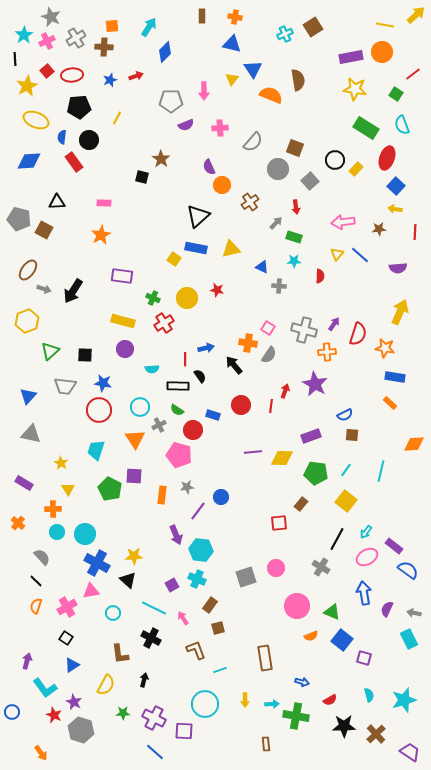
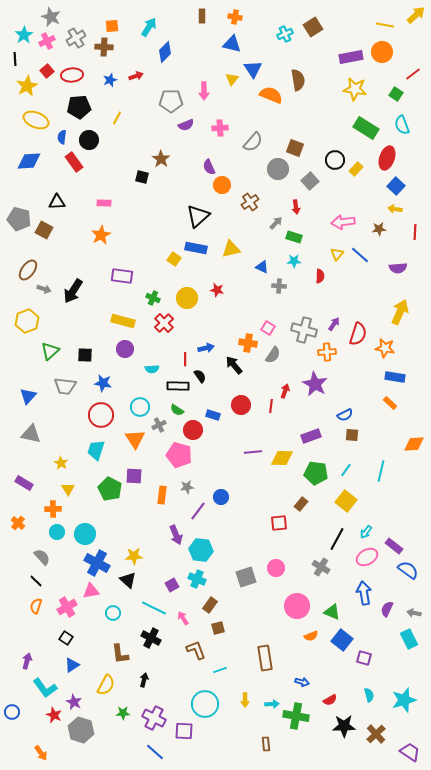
red cross at (164, 323): rotated 12 degrees counterclockwise
gray semicircle at (269, 355): moved 4 px right
red circle at (99, 410): moved 2 px right, 5 px down
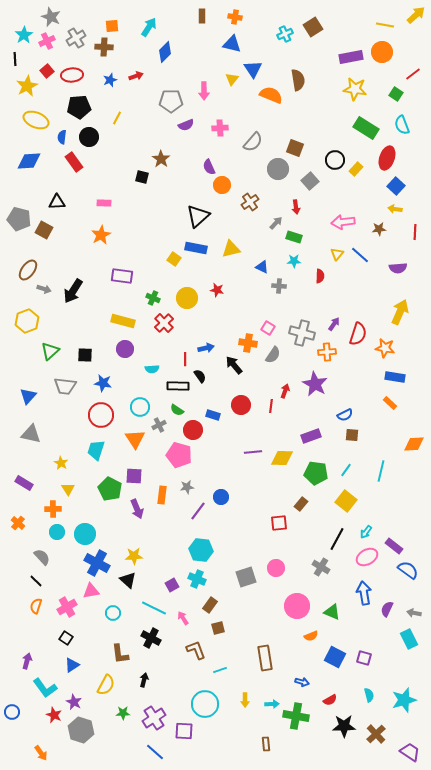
black circle at (89, 140): moved 3 px up
gray cross at (304, 330): moved 2 px left, 3 px down
purple arrow at (176, 535): moved 39 px left, 26 px up
blue square at (342, 640): moved 7 px left, 17 px down; rotated 10 degrees counterclockwise
purple cross at (154, 718): rotated 30 degrees clockwise
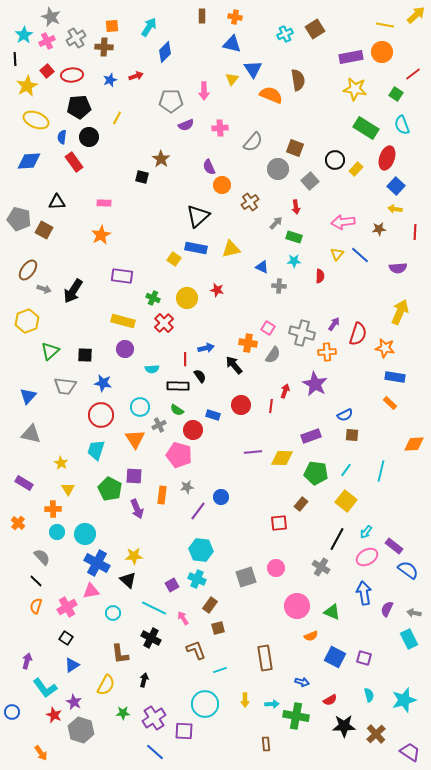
brown square at (313, 27): moved 2 px right, 2 px down
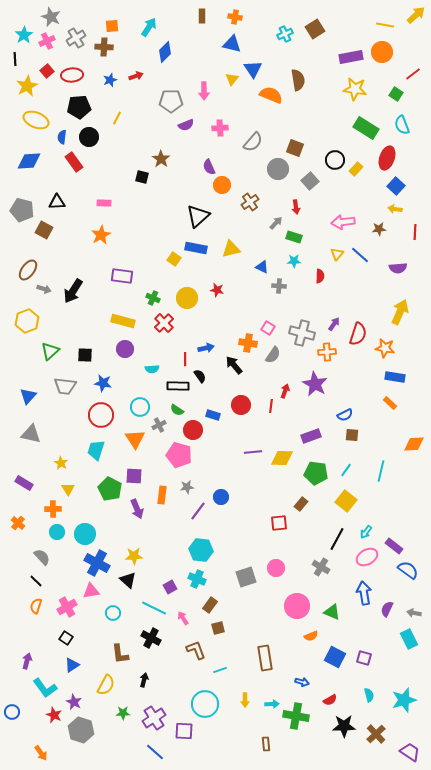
gray pentagon at (19, 219): moved 3 px right, 9 px up
purple square at (172, 585): moved 2 px left, 2 px down
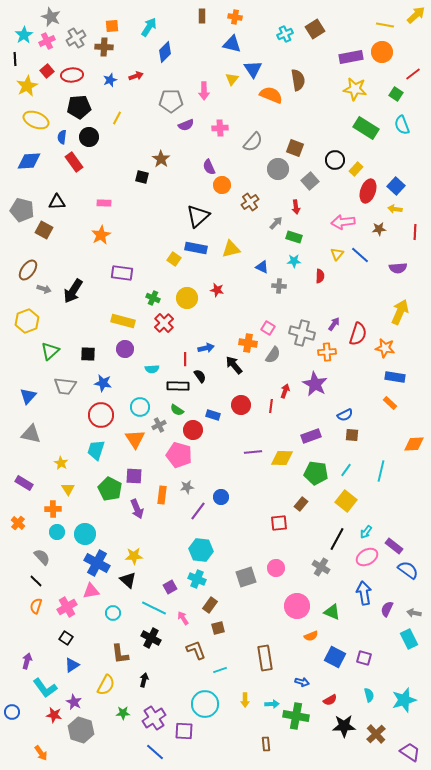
red ellipse at (387, 158): moved 19 px left, 33 px down
purple rectangle at (122, 276): moved 3 px up
black square at (85, 355): moved 3 px right, 1 px up
red star at (54, 715): rotated 14 degrees counterclockwise
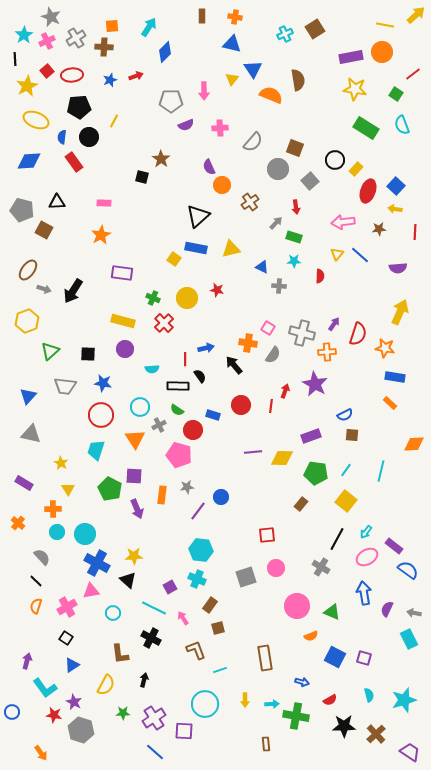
yellow line at (117, 118): moved 3 px left, 3 px down
red square at (279, 523): moved 12 px left, 12 px down
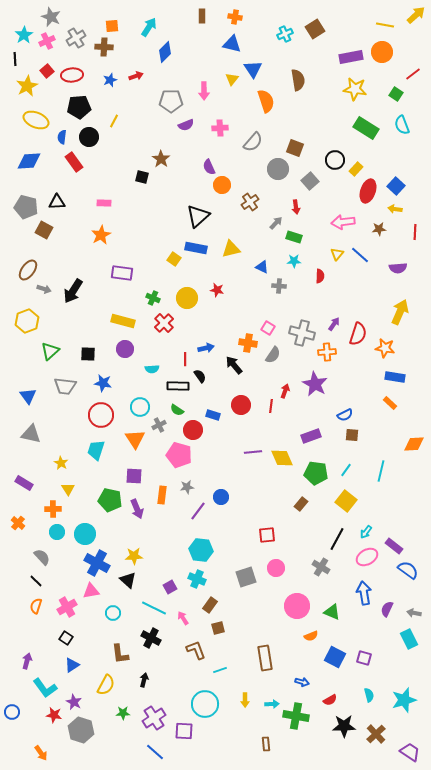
orange semicircle at (271, 95): moved 5 px left, 6 px down; rotated 50 degrees clockwise
gray pentagon at (22, 210): moved 4 px right, 3 px up
blue triangle at (28, 396): rotated 18 degrees counterclockwise
yellow diamond at (282, 458): rotated 65 degrees clockwise
green pentagon at (110, 489): moved 11 px down; rotated 15 degrees counterclockwise
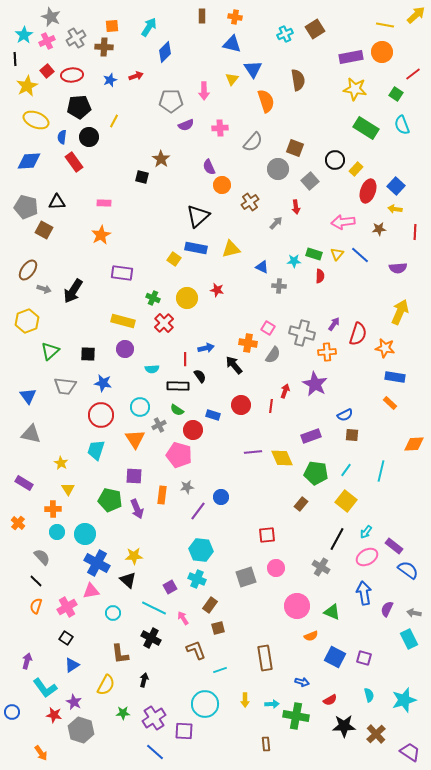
green rectangle at (294, 237): moved 20 px right, 17 px down
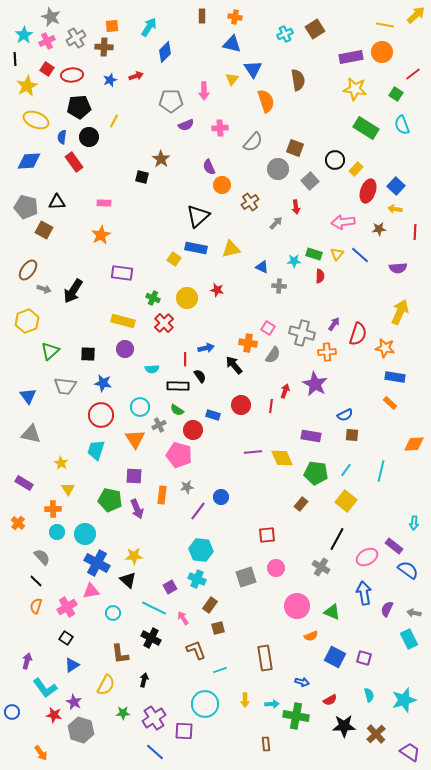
red square at (47, 71): moved 2 px up; rotated 16 degrees counterclockwise
purple rectangle at (311, 436): rotated 30 degrees clockwise
cyan arrow at (366, 532): moved 48 px right, 9 px up; rotated 32 degrees counterclockwise
